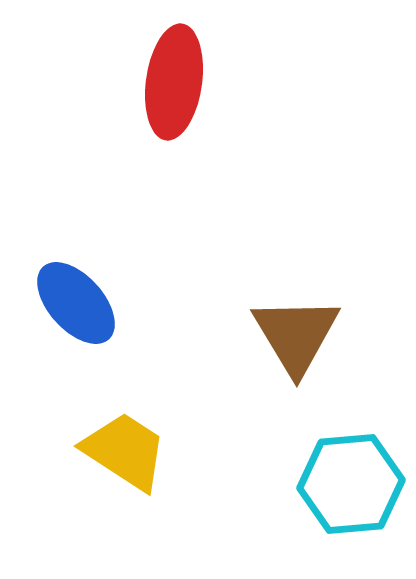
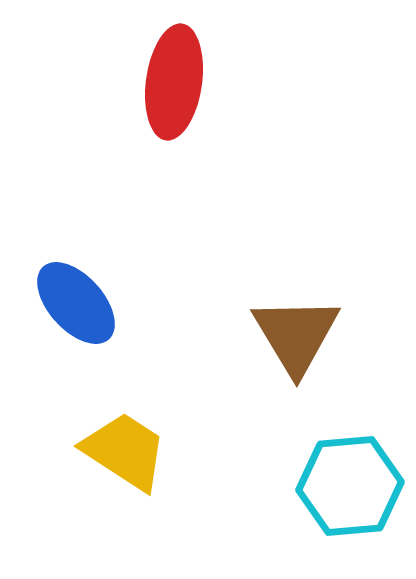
cyan hexagon: moved 1 px left, 2 px down
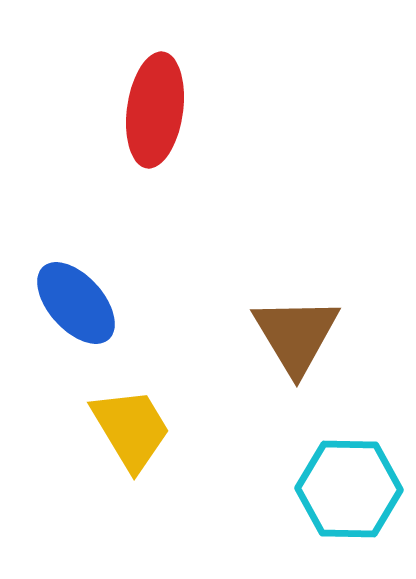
red ellipse: moved 19 px left, 28 px down
yellow trapezoid: moved 6 px right, 22 px up; rotated 26 degrees clockwise
cyan hexagon: moved 1 px left, 3 px down; rotated 6 degrees clockwise
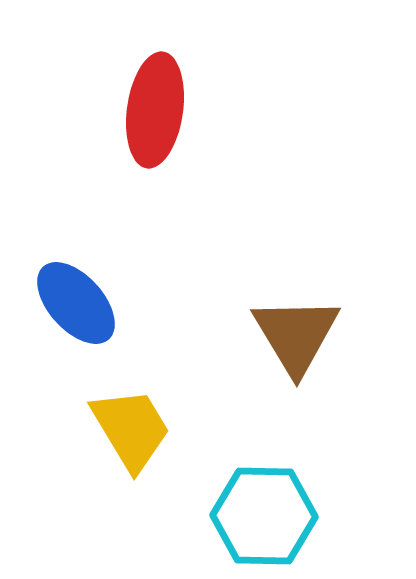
cyan hexagon: moved 85 px left, 27 px down
